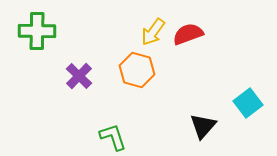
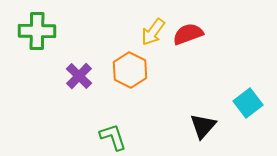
orange hexagon: moved 7 px left; rotated 12 degrees clockwise
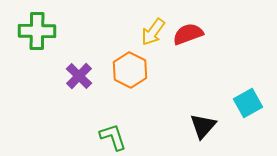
cyan square: rotated 8 degrees clockwise
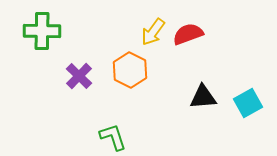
green cross: moved 5 px right
black triangle: moved 29 px up; rotated 44 degrees clockwise
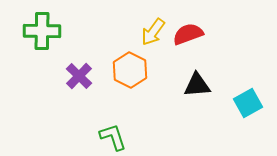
black triangle: moved 6 px left, 12 px up
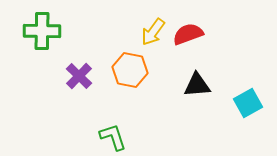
orange hexagon: rotated 16 degrees counterclockwise
